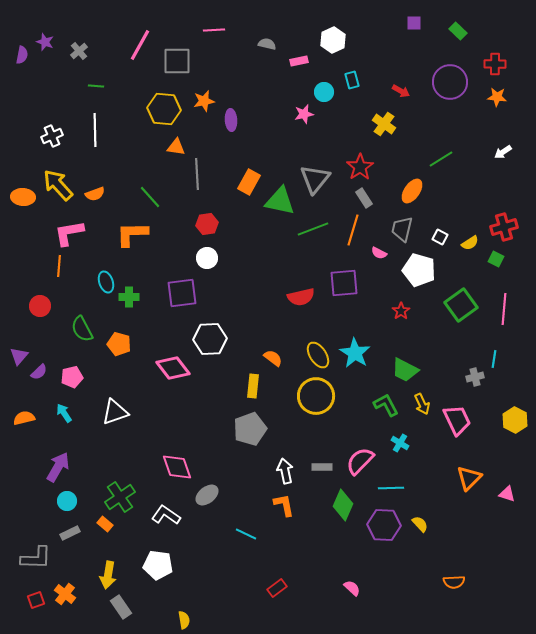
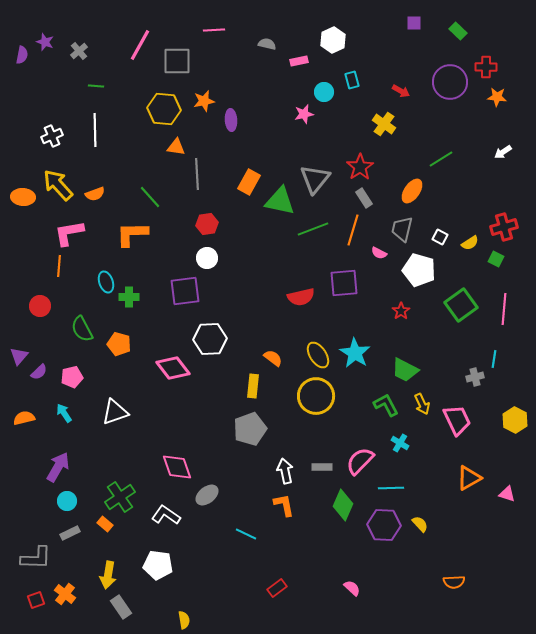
red cross at (495, 64): moved 9 px left, 3 px down
purple square at (182, 293): moved 3 px right, 2 px up
orange triangle at (469, 478): rotated 16 degrees clockwise
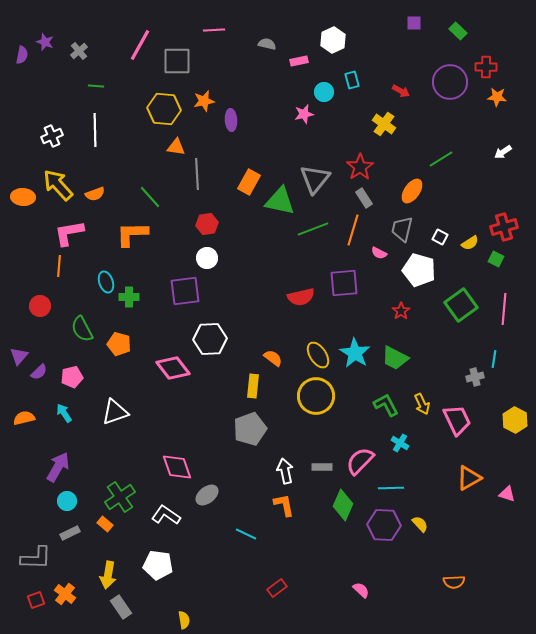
green trapezoid at (405, 370): moved 10 px left, 12 px up
pink semicircle at (352, 588): moved 9 px right, 2 px down
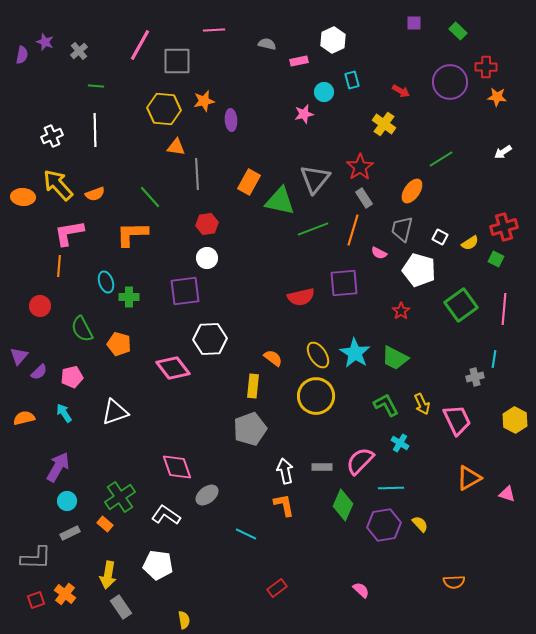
purple hexagon at (384, 525): rotated 12 degrees counterclockwise
